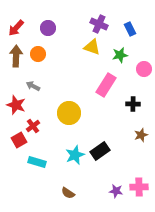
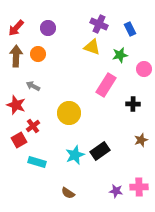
brown star: moved 5 px down
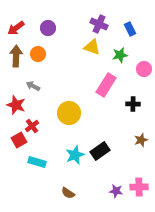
red arrow: rotated 12 degrees clockwise
red cross: moved 1 px left
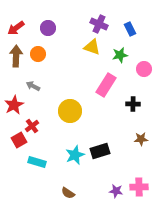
red star: moved 2 px left; rotated 24 degrees clockwise
yellow circle: moved 1 px right, 2 px up
brown star: moved 1 px up; rotated 16 degrees clockwise
black rectangle: rotated 18 degrees clockwise
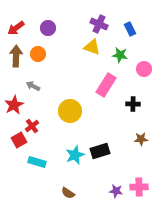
green star: rotated 21 degrees clockwise
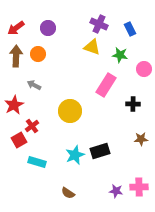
gray arrow: moved 1 px right, 1 px up
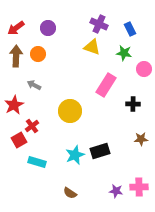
green star: moved 4 px right, 2 px up
brown semicircle: moved 2 px right
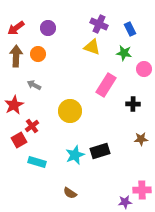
pink cross: moved 3 px right, 3 px down
purple star: moved 9 px right, 11 px down; rotated 16 degrees counterclockwise
